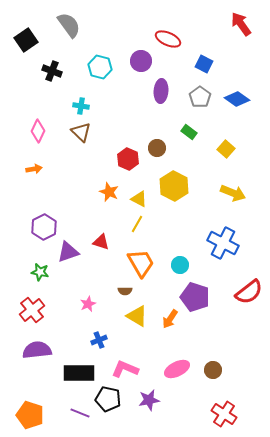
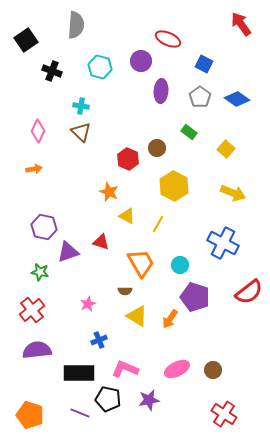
gray semicircle at (69, 25): moved 7 px right; rotated 40 degrees clockwise
yellow triangle at (139, 199): moved 12 px left, 17 px down
yellow line at (137, 224): moved 21 px right
purple hexagon at (44, 227): rotated 20 degrees counterclockwise
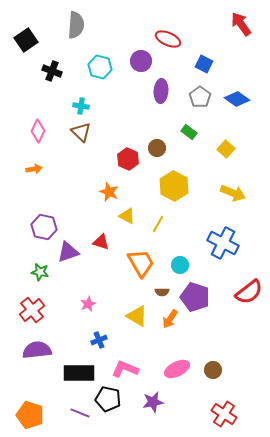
brown semicircle at (125, 291): moved 37 px right, 1 px down
purple star at (149, 400): moved 4 px right, 2 px down
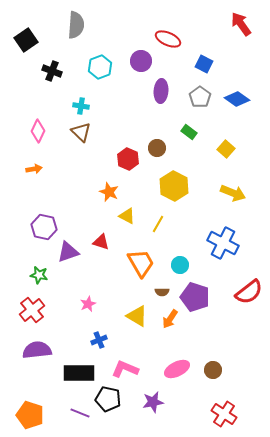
cyan hexagon at (100, 67): rotated 25 degrees clockwise
green star at (40, 272): moved 1 px left, 3 px down
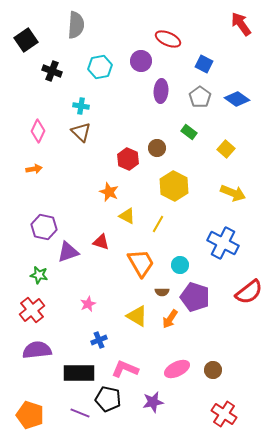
cyan hexagon at (100, 67): rotated 10 degrees clockwise
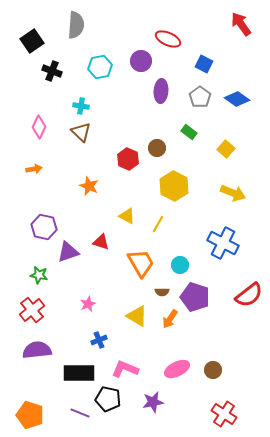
black square at (26, 40): moved 6 px right, 1 px down
pink diamond at (38, 131): moved 1 px right, 4 px up
orange star at (109, 192): moved 20 px left, 6 px up
red semicircle at (249, 292): moved 3 px down
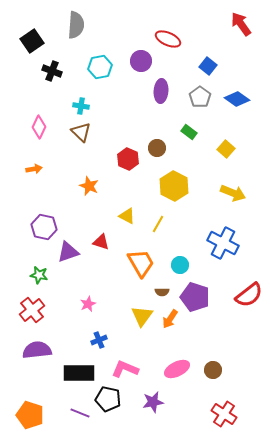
blue square at (204, 64): moved 4 px right, 2 px down; rotated 12 degrees clockwise
yellow triangle at (137, 316): moved 5 px right; rotated 35 degrees clockwise
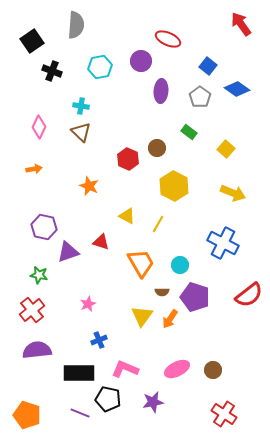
blue diamond at (237, 99): moved 10 px up
orange pentagon at (30, 415): moved 3 px left
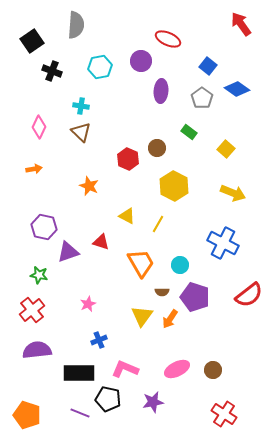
gray pentagon at (200, 97): moved 2 px right, 1 px down
